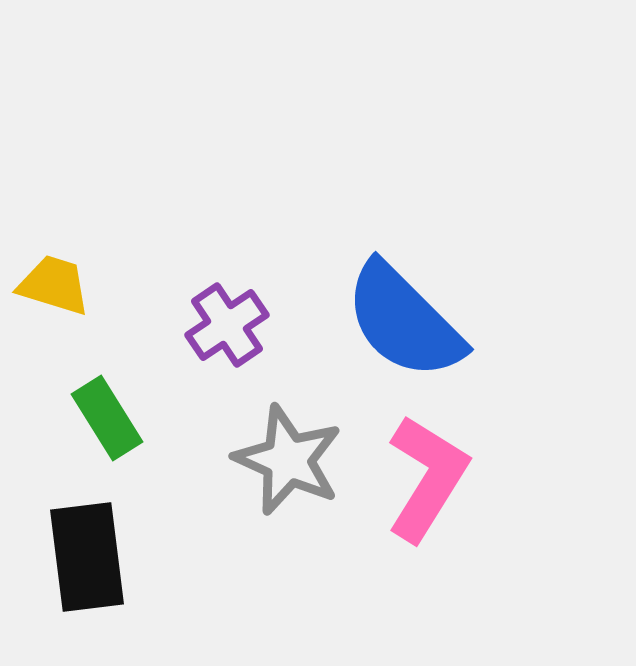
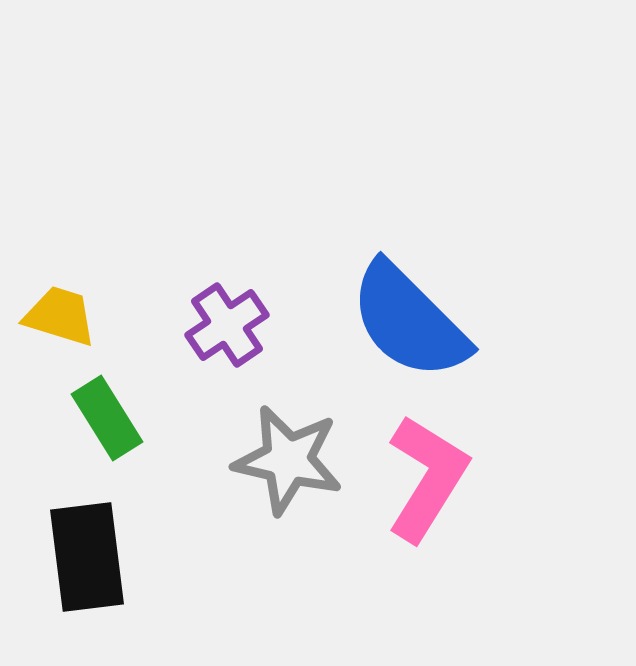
yellow trapezoid: moved 6 px right, 31 px down
blue semicircle: moved 5 px right
gray star: rotated 11 degrees counterclockwise
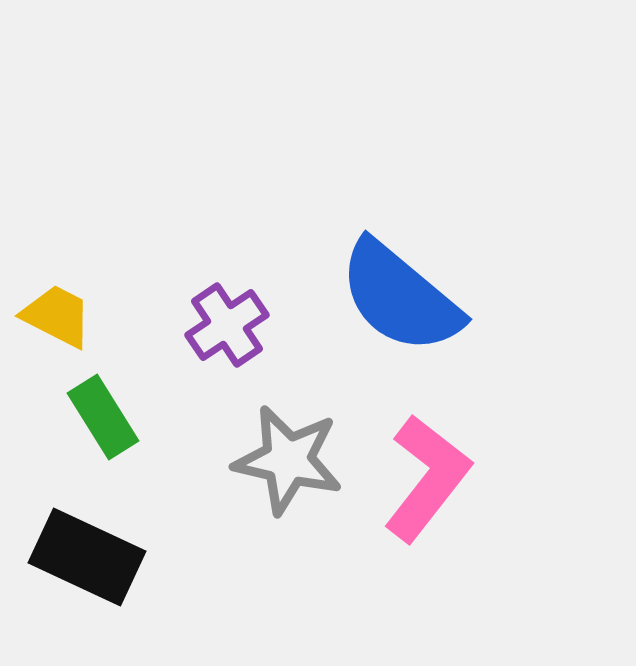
yellow trapezoid: moved 3 px left; rotated 10 degrees clockwise
blue semicircle: moved 9 px left, 24 px up; rotated 5 degrees counterclockwise
green rectangle: moved 4 px left, 1 px up
pink L-shape: rotated 6 degrees clockwise
black rectangle: rotated 58 degrees counterclockwise
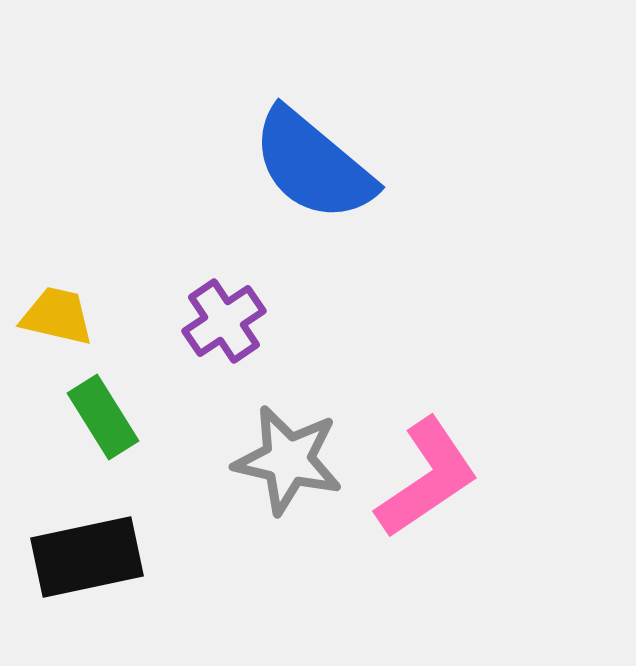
blue semicircle: moved 87 px left, 132 px up
yellow trapezoid: rotated 14 degrees counterclockwise
purple cross: moved 3 px left, 4 px up
pink L-shape: rotated 18 degrees clockwise
black rectangle: rotated 37 degrees counterclockwise
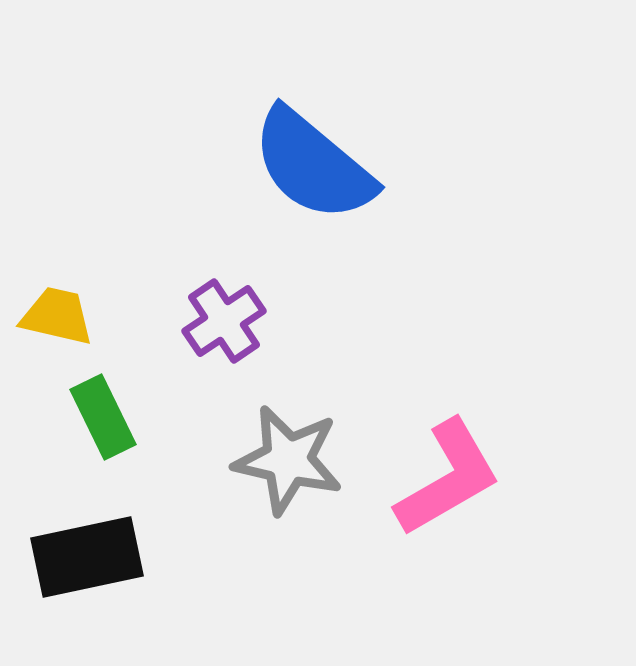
green rectangle: rotated 6 degrees clockwise
pink L-shape: moved 21 px right; rotated 4 degrees clockwise
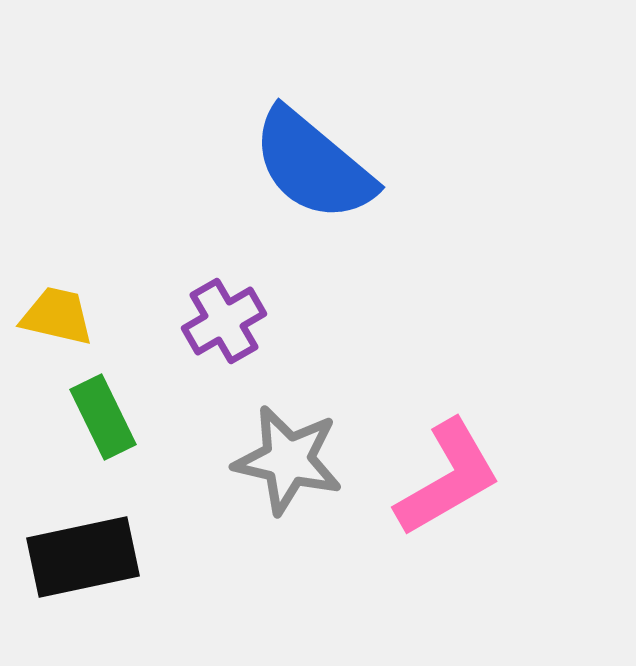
purple cross: rotated 4 degrees clockwise
black rectangle: moved 4 px left
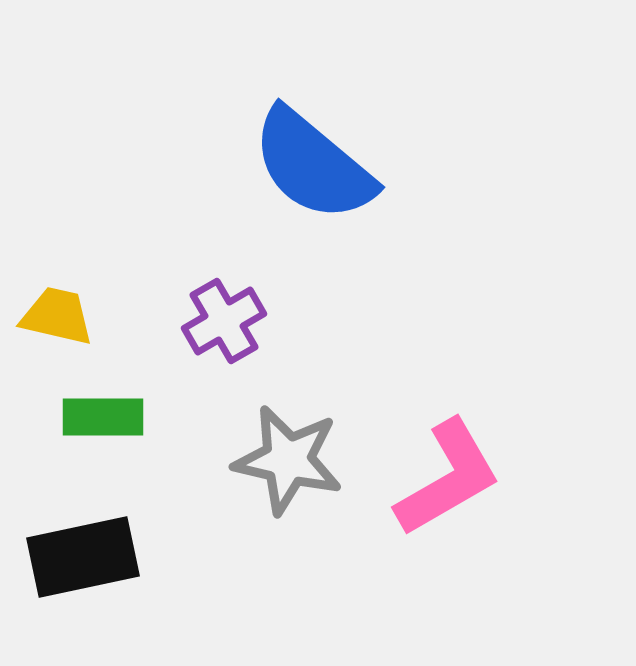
green rectangle: rotated 64 degrees counterclockwise
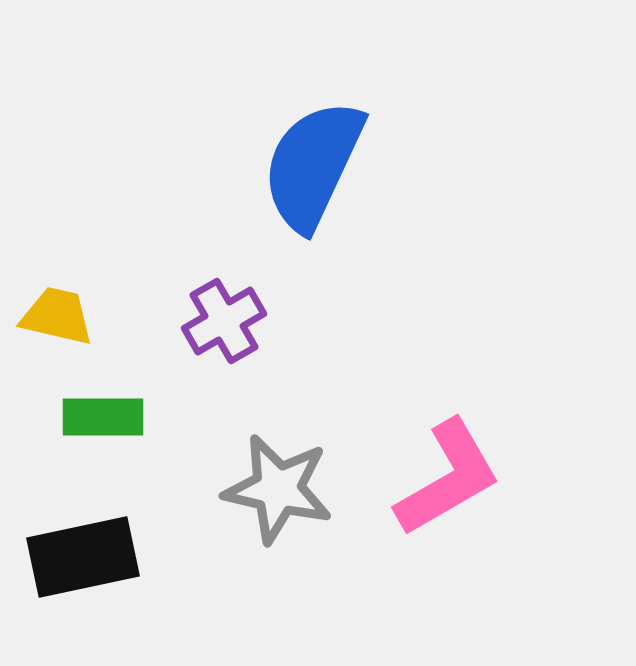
blue semicircle: rotated 75 degrees clockwise
gray star: moved 10 px left, 29 px down
